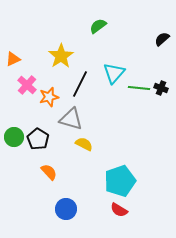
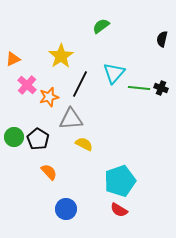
green semicircle: moved 3 px right
black semicircle: rotated 35 degrees counterclockwise
gray triangle: rotated 20 degrees counterclockwise
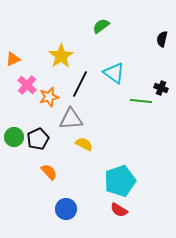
cyan triangle: rotated 35 degrees counterclockwise
green line: moved 2 px right, 13 px down
black pentagon: rotated 15 degrees clockwise
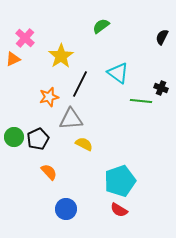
black semicircle: moved 2 px up; rotated 14 degrees clockwise
cyan triangle: moved 4 px right
pink cross: moved 2 px left, 47 px up
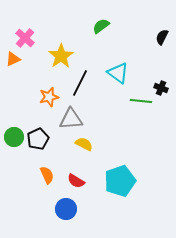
black line: moved 1 px up
orange semicircle: moved 2 px left, 3 px down; rotated 18 degrees clockwise
red semicircle: moved 43 px left, 29 px up
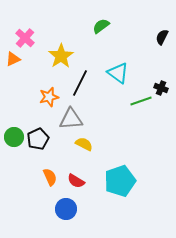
green line: rotated 25 degrees counterclockwise
orange semicircle: moved 3 px right, 2 px down
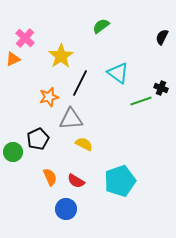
green circle: moved 1 px left, 15 px down
